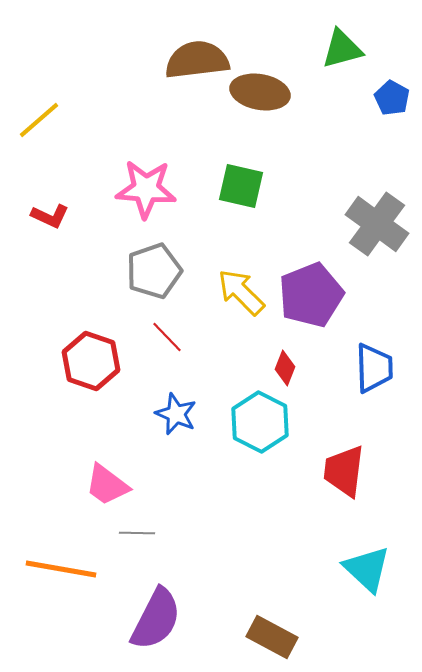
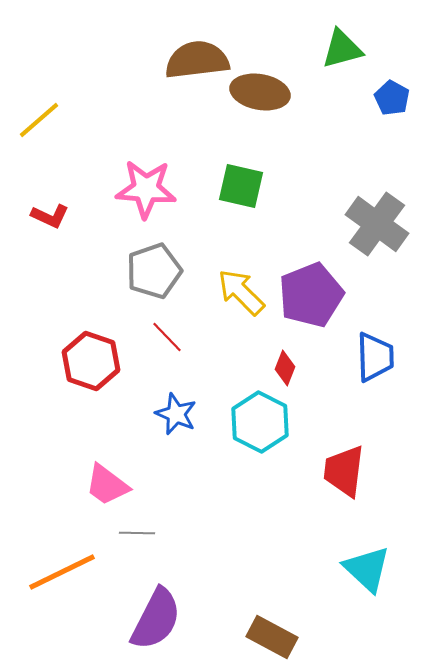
blue trapezoid: moved 1 px right, 11 px up
orange line: moved 1 px right, 3 px down; rotated 36 degrees counterclockwise
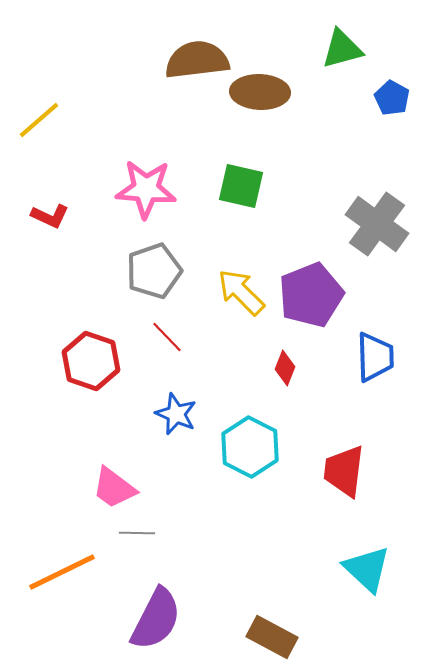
brown ellipse: rotated 8 degrees counterclockwise
cyan hexagon: moved 10 px left, 25 px down
pink trapezoid: moved 7 px right, 3 px down
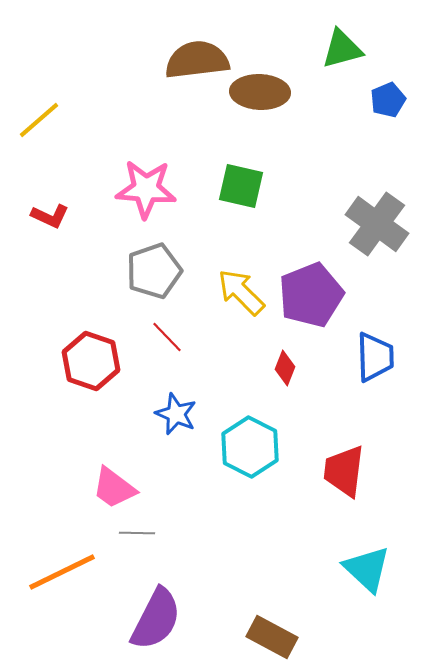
blue pentagon: moved 4 px left, 2 px down; rotated 20 degrees clockwise
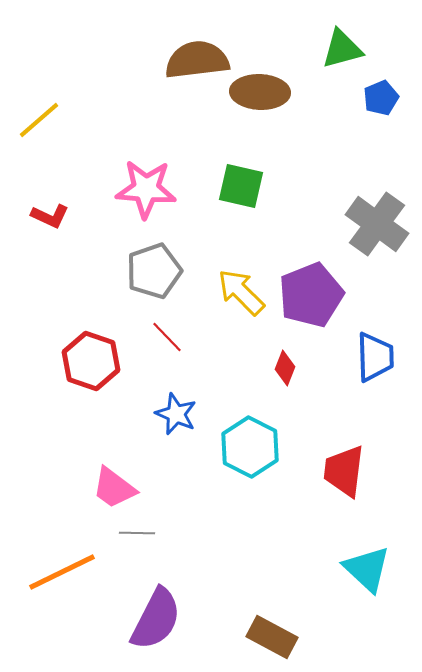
blue pentagon: moved 7 px left, 2 px up
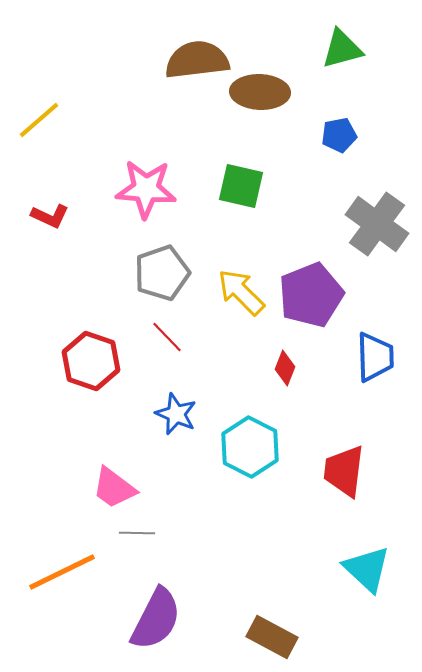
blue pentagon: moved 42 px left, 37 px down; rotated 12 degrees clockwise
gray pentagon: moved 8 px right, 2 px down
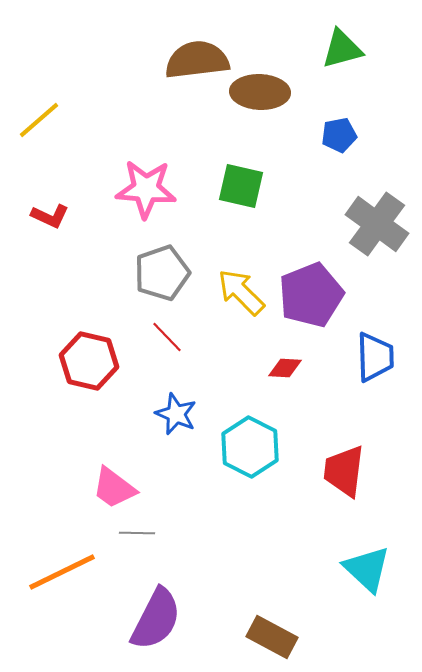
red hexagon: moved 2 px left; rotated 6 degrees counterclockwise
red diamond: rotated 72 degrees clockwise
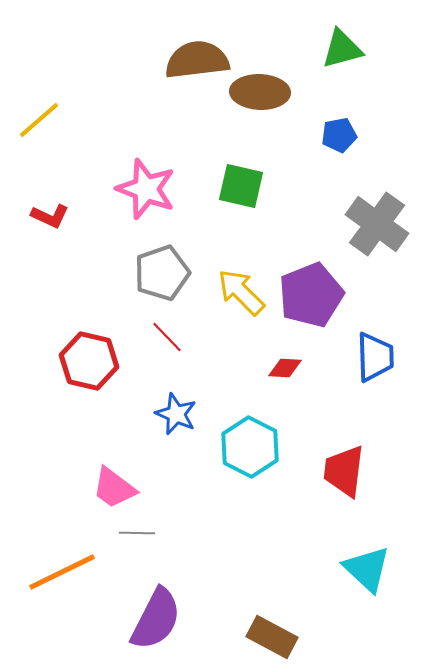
pink star: rotated 16 degrees clockwise
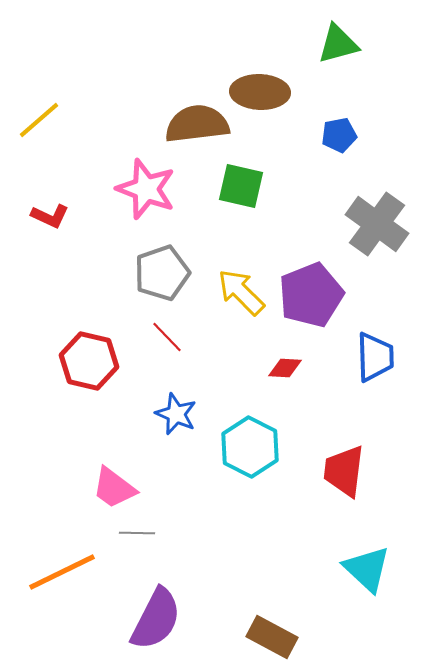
green triangle: moved 4 px left, 5 px up
brown semicircle: moved 64 px down
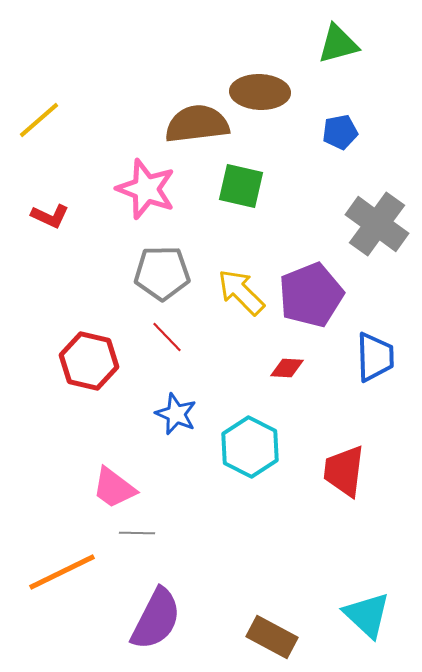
blue pentagon: moved 1 px right, 3 px up
gray pentagon: rotated 18 degrees clockwise
red diamond: moved 2 px right
cyan triangle: moved 46 px down
